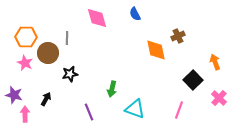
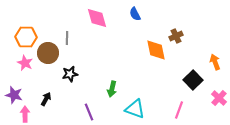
brown cross: moved 2 px left
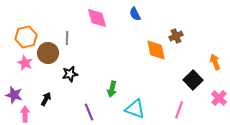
orange hexagon: rotated 15 degrees counterclockwise
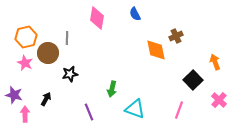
pink diamond: rotated 25 degrees clockwise
pink cross: moved 2 px down
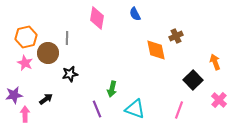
purple star: rotated 24 degrees counterclockwise
black arrow: rotated 24 degrees clockwise
purple line: moved 8 px right, 3 px up
